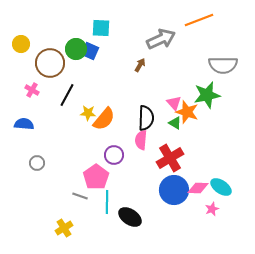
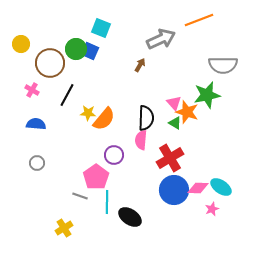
cyan square: rotated 18 degrees clockwise
blue semicircle: moved 12 px right
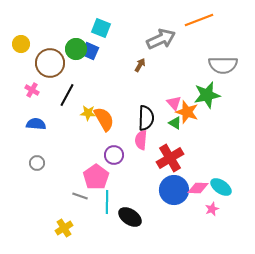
orange semicircle: rotated 70 degrees counterclockwise
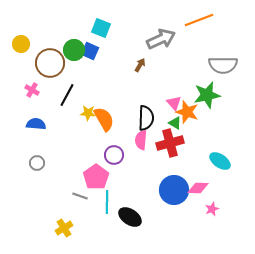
green circle: moved 2 px left, 1 px down
red cross: moved 15 px up; rotated 16 degrees clockwise
cyan ellipse: moved 1 px left, 26 px up
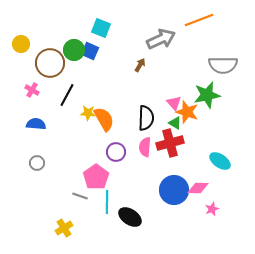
pink semicircle: moved 4 px right, 7 px down
purple circle: moved 2 px right, 3 px up
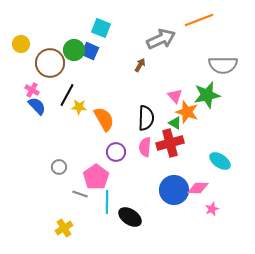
pink triangle: moved 1 px right, 7 px up
yellow star: moved 9 px left, 6 px up
blue semicircle: moved 1 px right, 18 px up; rotated 42 degrees clockwise
gray circle: moved 22 px right, 4 px down
gray line: moved 2 px up
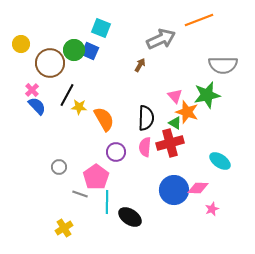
pink cross: rotated 16 degrees clockwise
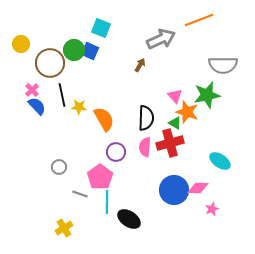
black line: moved 5 px left; rotated 40 degrees counterclockwise
pink pentagon: moved 4 px right
black ellipse: moved 1 px left, 2 px down
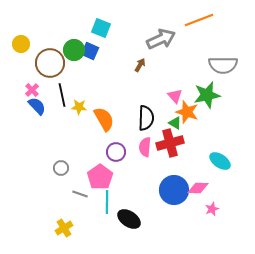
gray circle: moved 2 px right, 1 px down
